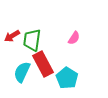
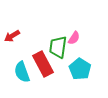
green trapezoid: moved 26 px right, 7 px down
cyan semicircle: rotated 45 degrees counterclockwise
cyan pentagon: moved 13 px right, 9 px up
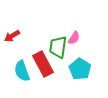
cyan semicircle: moved 1 px up
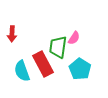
red arrow: moved 2 px up; rotated 56 degrees counterclockwise
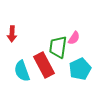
red rectangle: moved 1 px right, 1 px down
cyan pentagon: rotated 15 degrees clockwise
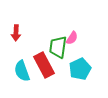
red arrow: moved 4 px right, 1 px up
pink semicircle: moved 2 px left
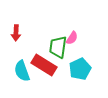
red rectangle: rotated 30 degrees counterclockwise
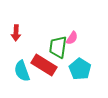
cyan pentagon: rotated 15 degrees counterclockwise
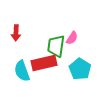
green trapezoid: moved 2 px left, 1 px up
red rectangle: moved 2 px up; rotated 45 degrees counterclockwise
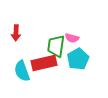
pink semicircle: rotated 72 degrees clockwise
cyan pentagon: moved 2 px left, 10 px up; rotated 10 degrees clockwise
